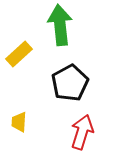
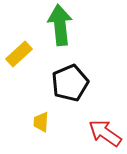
black pentagon: rotated 6 degrees clockwise
yellow trapezoid: moved 22 px right
red arrow: moved 23 px right, 1 px down; rotated 72 degrees counterclockwise
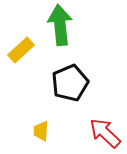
yellow rectangle: moved 2 px right, 4 px up
yellow trapezoid: moved 9 px down
red arrow: rotated 8 degrees clockwise
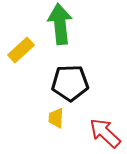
green arrow: moved 1 px up
black pentagon: rotated 21 degrees clockwise
yellow trapezoid: moved 15 px right, 13 px up
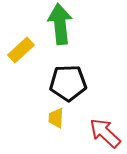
black pentagon: moved 2 px left
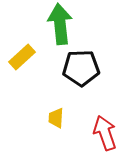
yellow rectangle: moved 1 px right, 7 px down
black pentagon: moved 13 px right, 15 px up
red arrow: rotated 28 degrees clockwise
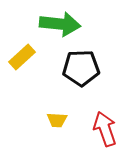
green arrow: rotated 102 degrees clockwise
yellow trapezoid: moved 1 px right, 2 px down; rotated 90 degrees counterclockwise
red arrow: moved 4 px up
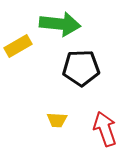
yellow rectangle: moved 4 px left, 11 px up; rotated 12 degrees clockwise
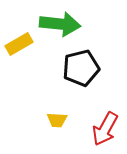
yellow rectangle: moved 1 px right, 2 px up
black pentagon: rotated 12 degrees counterclockwise
red arrow: rotated 132 degrees counterclockwise
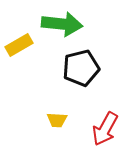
green arrow: moved 2 px right
yellow rectangle: moved 1 px down
